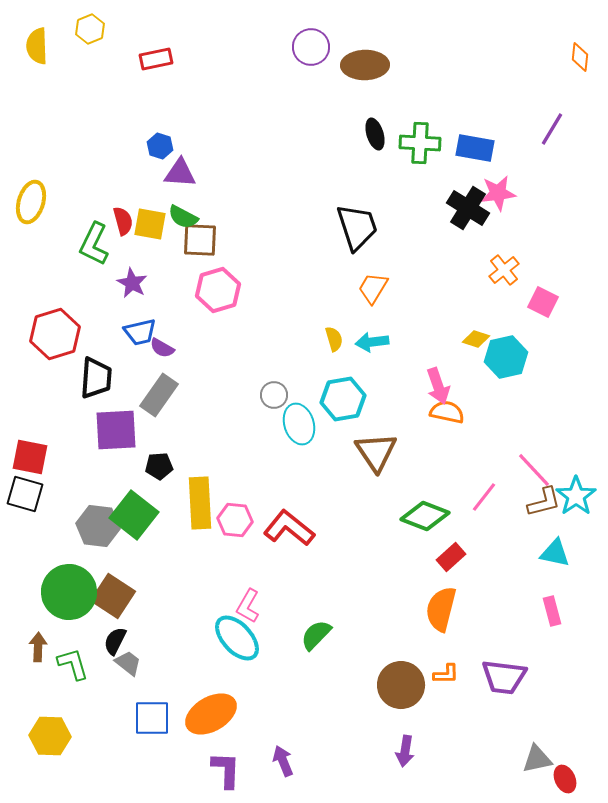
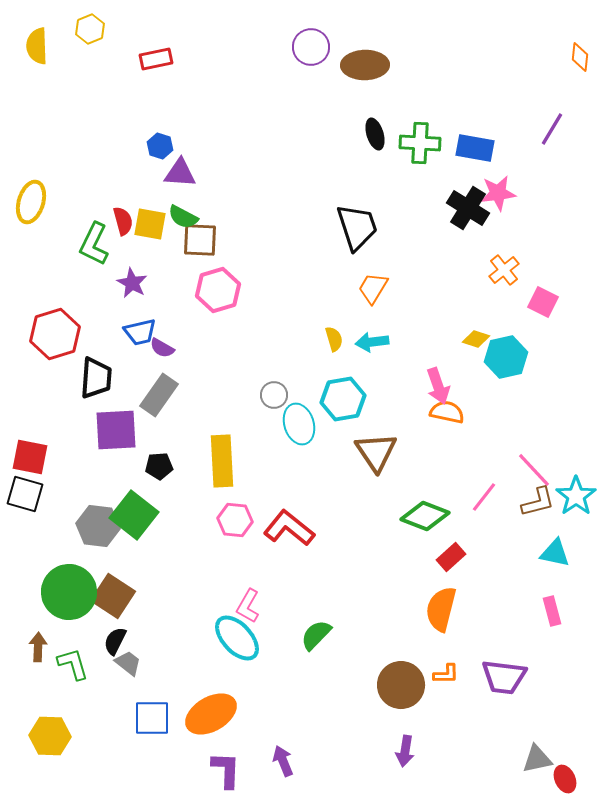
brown L-shape at (544, 502): moved 6 px left
yellow rectangle at (200, 503): moved 22 px right, 42 px up
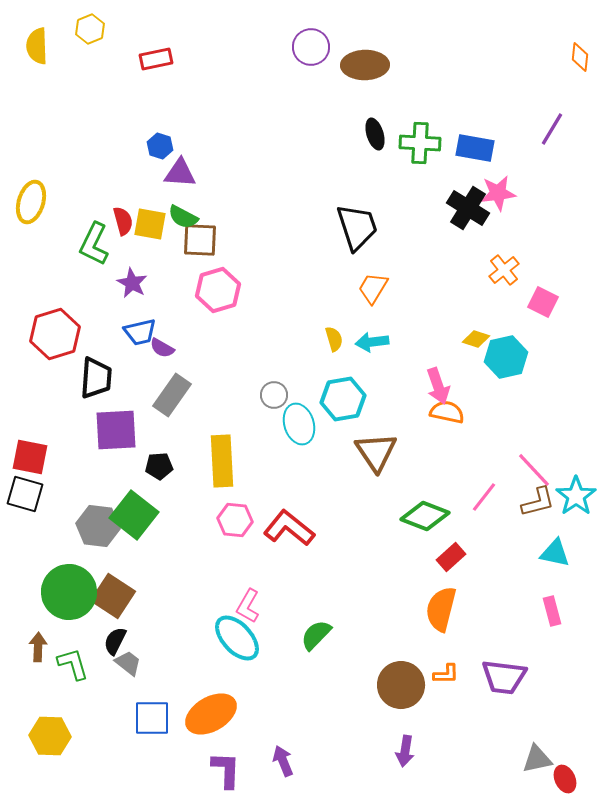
gray rectangle at (159, 395): moved 13 px right
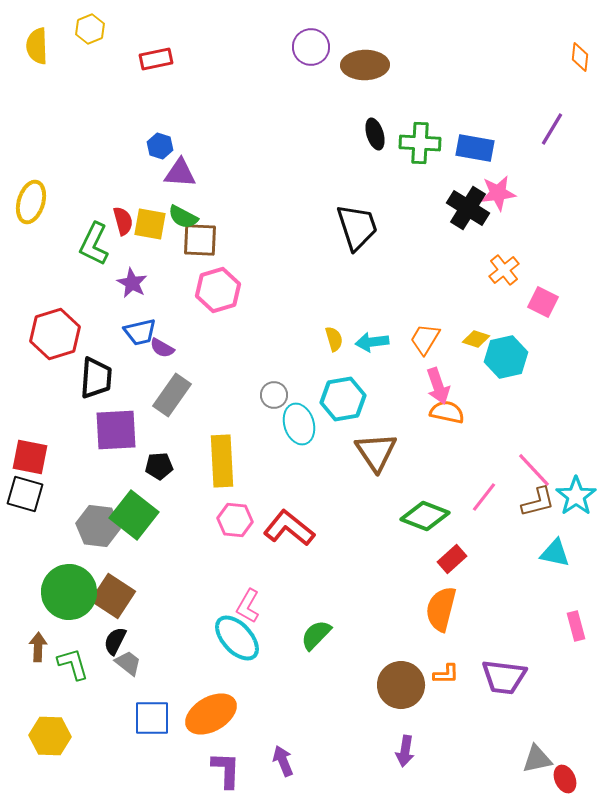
orange trapezoid at (373, 288): moved 52 px right, 51 px down
red rectangle at (451, 557): moved 1 px right, 2 px down
pink rectangle at (552, 611): moved 24 px right, 15 px down
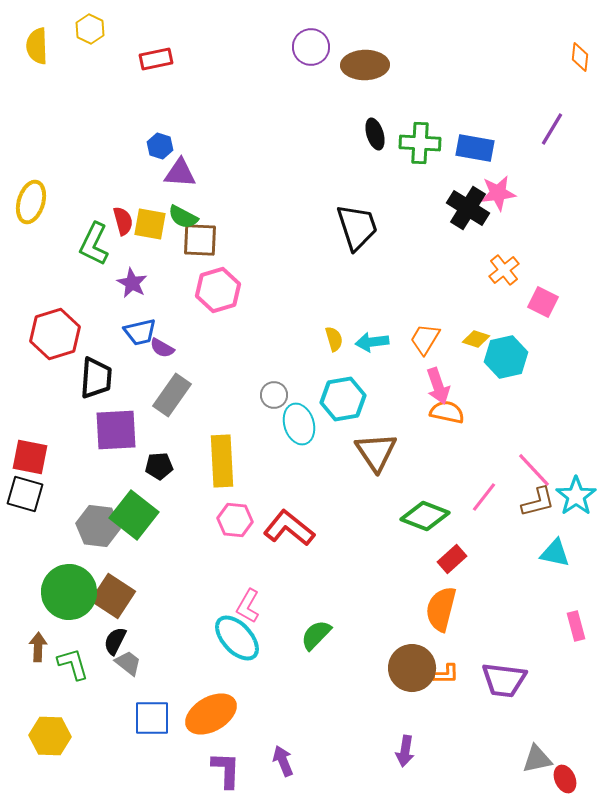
yellow hexagon at (90, 29): rotated 12 degrees counterclockwise
purple trapezoid at (504, 677): moved 3 px down
brown circle at (401, 685): moved 11 px right, 17 px up
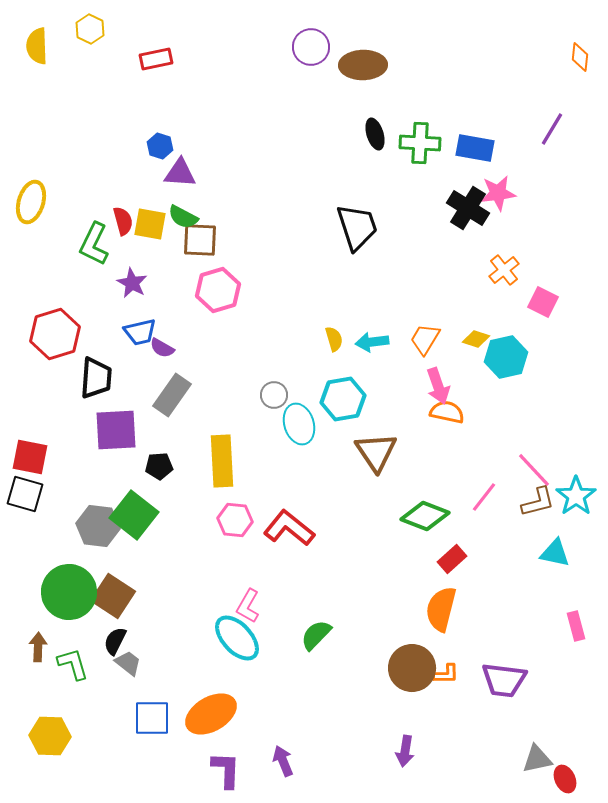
brown ellipse at (365, 65): moved 2 px left
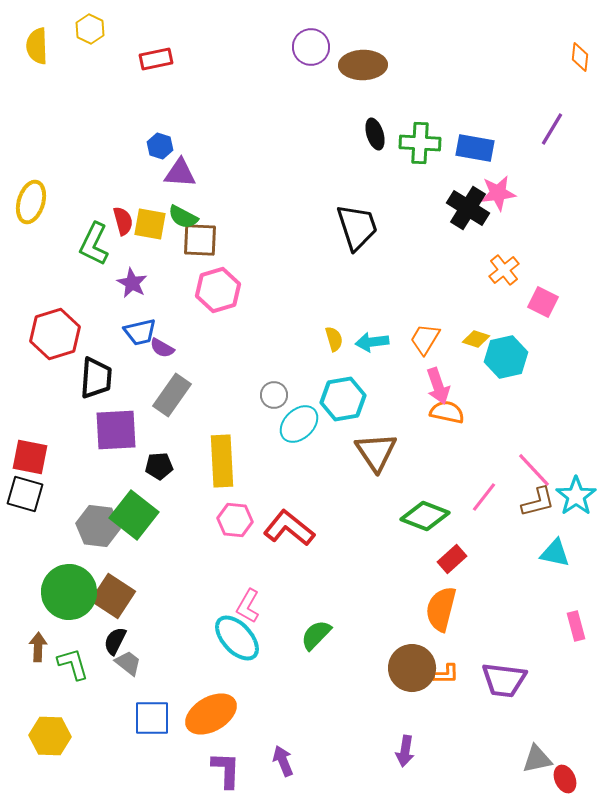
cyan ellipse at (299, 424): rotated 63 degrees clockwise
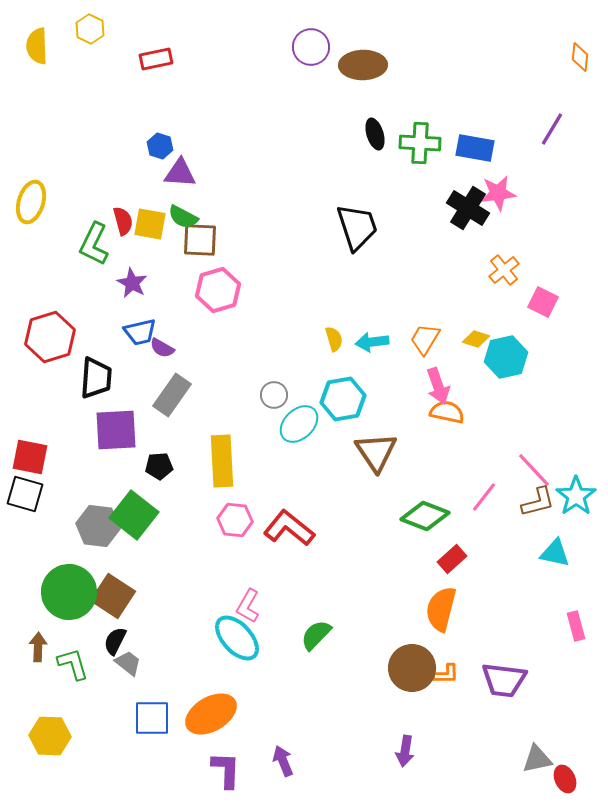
red hexagon at (55, 334): moved 5 px left, 3 px down
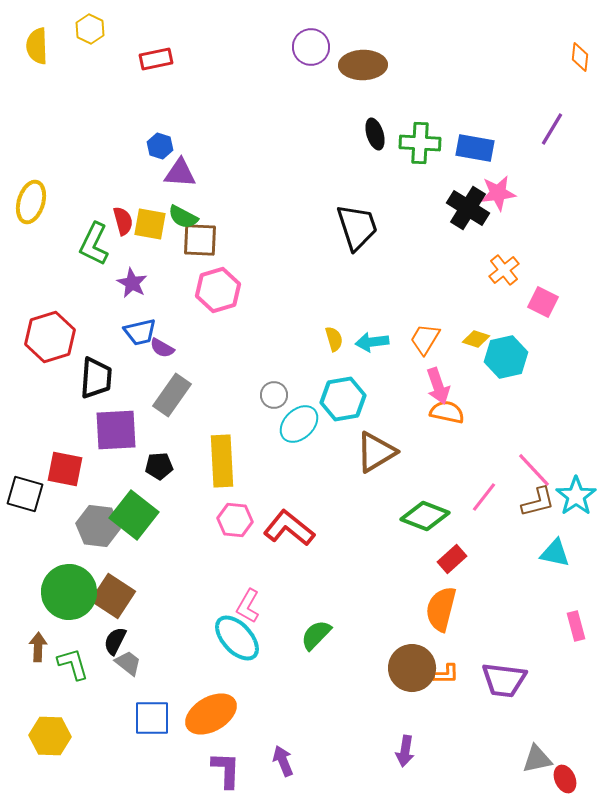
brown triangle at (376, 452): rotated 33 degrees clockwise
red square at (30, 457): moved 35 px right, 12 px down
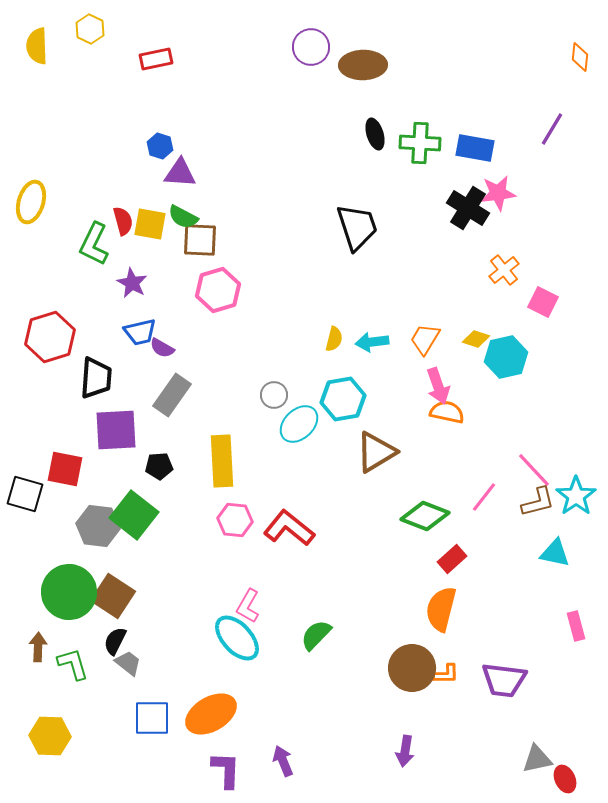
yellow semicircle at (334, 339): rotated 30 degrees clockwise
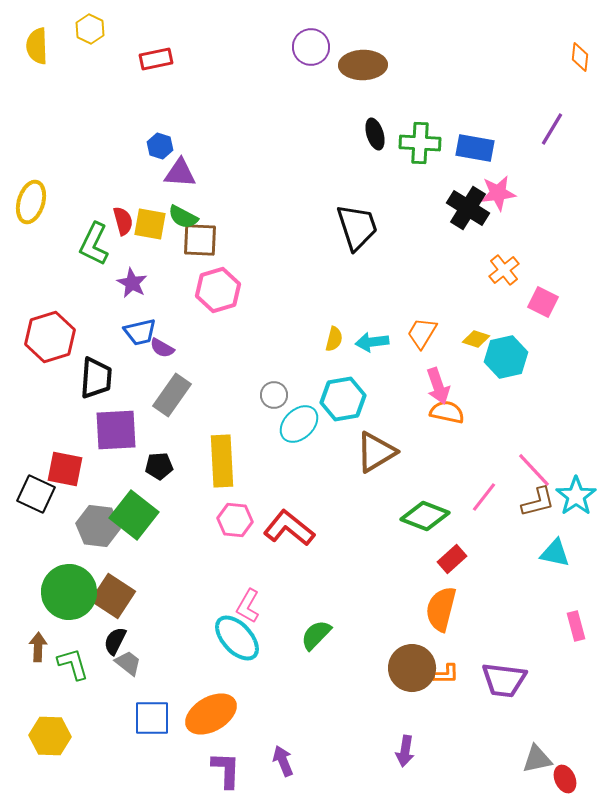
orange trapezoid at (425, 339): moved 3 px left, 6 px up
black square at (25, 494): moved 11 px right; rotated 9 degrees clockwise
